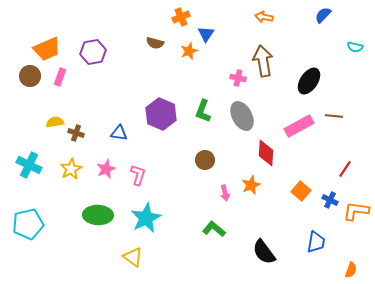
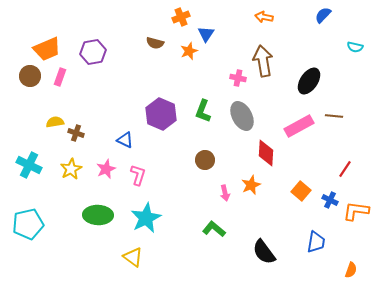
blue triangle at (119, 133): moved 6 px right, 7 px down; rotated 18 degrees clockwise
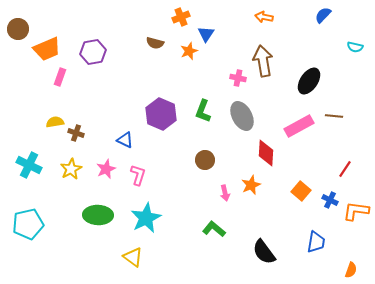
brown circle at (30, 76): moved 12 px left, 47 px up
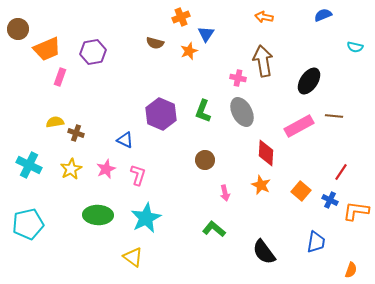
blue semicircle at (323, 15): rotated 24 degrees clockwise
gray ellipse at (242, 116): moved 4 px up
red line at (345, 169): moved 4 px left, 3 px down
orange star at (251, 185): moved 10 px right; rotated 24 degrees counterclockwise
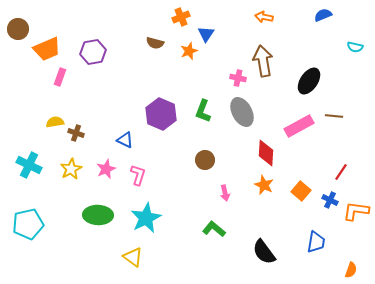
orange star at (261, 185): moved 3 px right
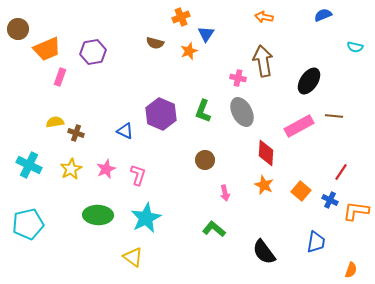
blue triangle at (125, 140): moved 9 px up
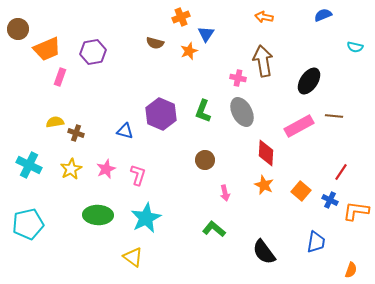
blue triangle at (125, 131): rotated 12 degrees counterclockwise
